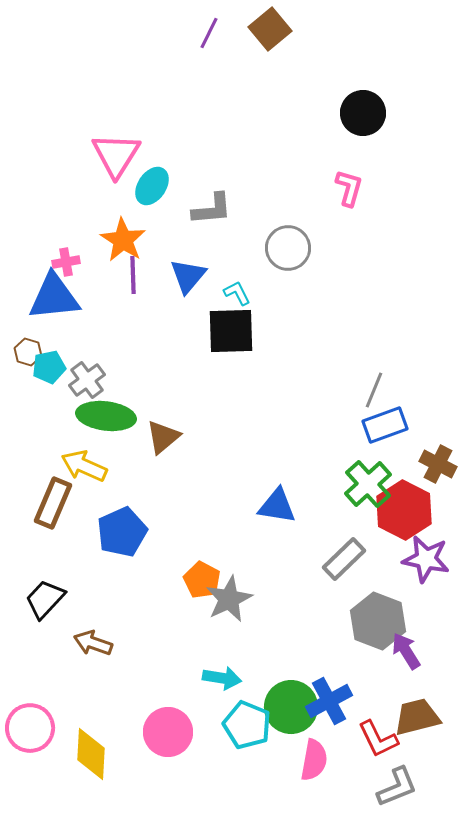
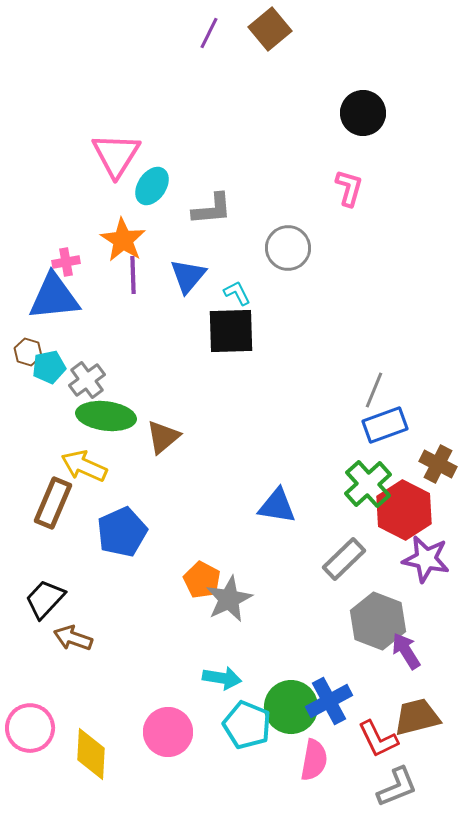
brown arrow at (93, 643): moved 20 px left, 5 px up
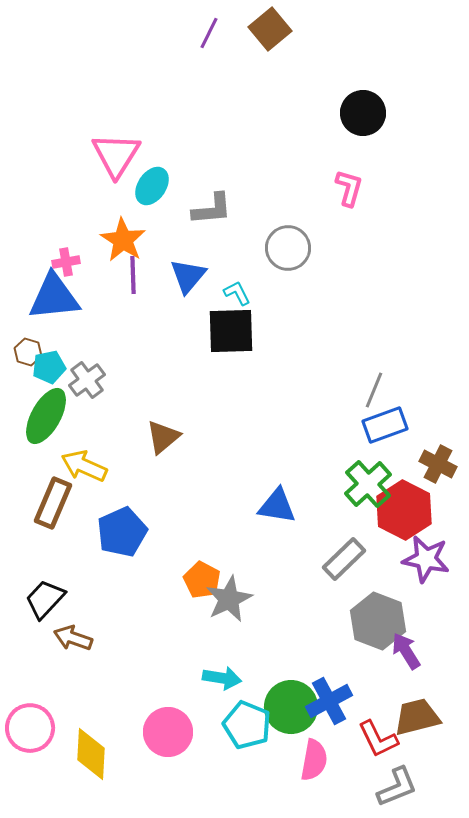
green ellipse at (106, 416): moved 60 px left; rotated 68 degrees counterclockwise
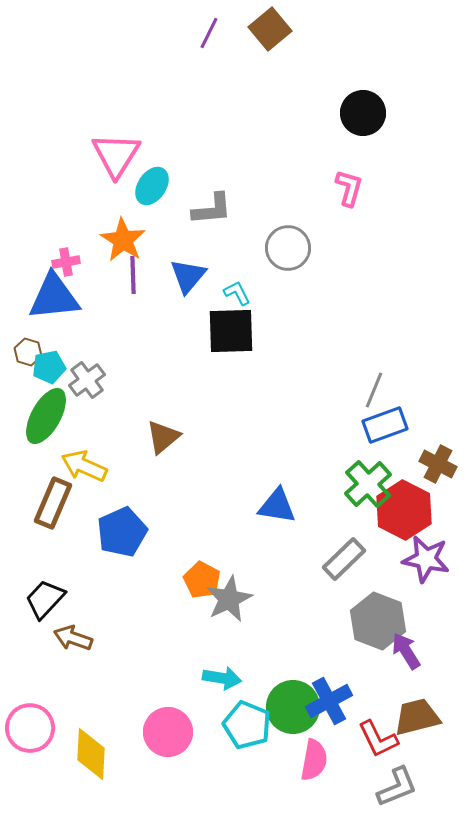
green circle at (291, 707): moved 2 px right
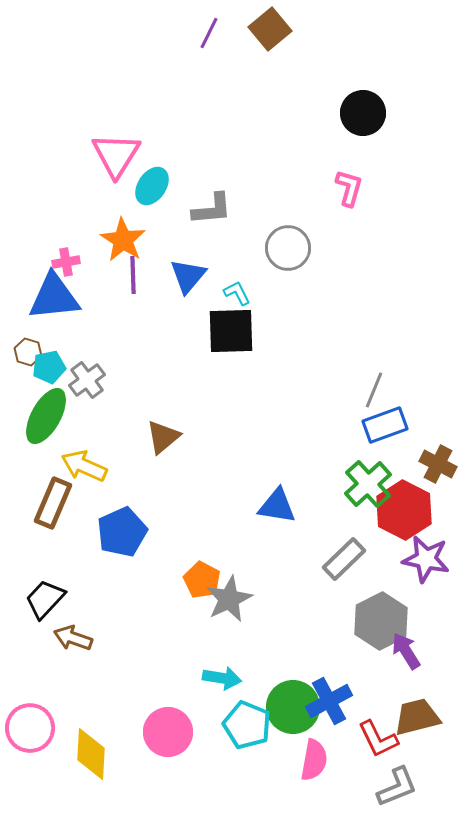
gray hexagon at (378, 621): moved 3 px right; rotated 12 degrees clockwise
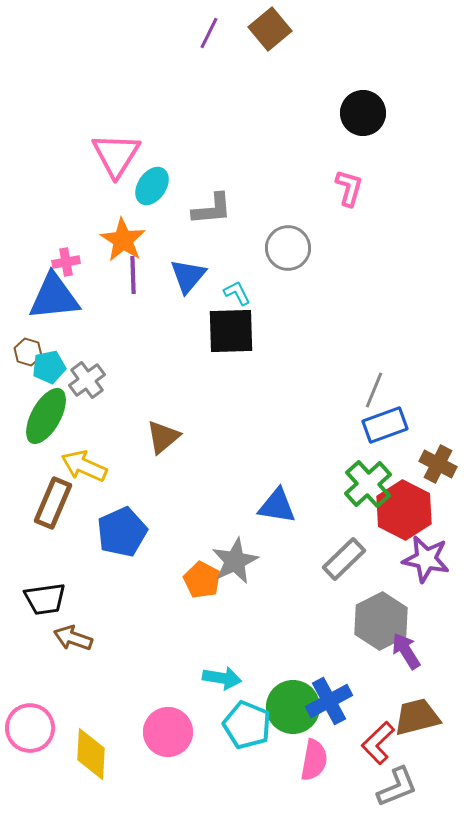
black trapezoid at (45, 599): rotated 141 degrees counterclockwise
gray star at (229, 599): moved 6 px right, 38 px up
red L-shape at (378, 739): moved 4 px down; rotated 72 degrees clockwise
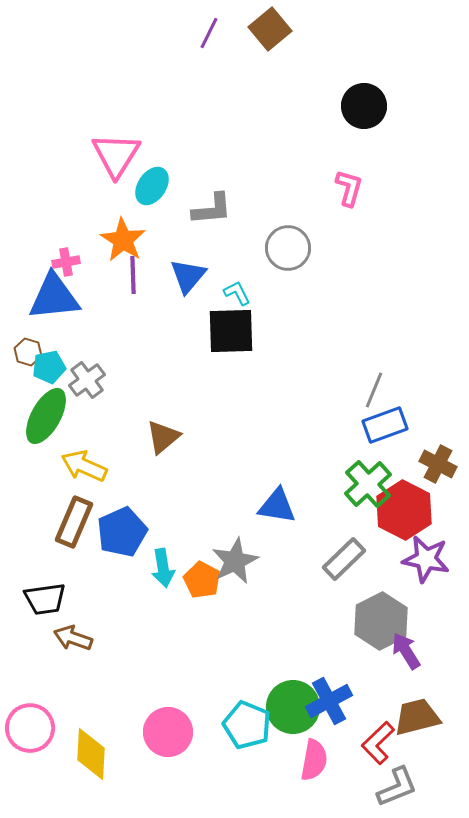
black circle at (363, 113): moved 1 px right, 7 px up
brown rectangle at (53, 503): moved 21 px right, 19 px down
cyan arrow at (222, 678): moved 59 px left, 110 px up; rotated 72 degrees clockwise
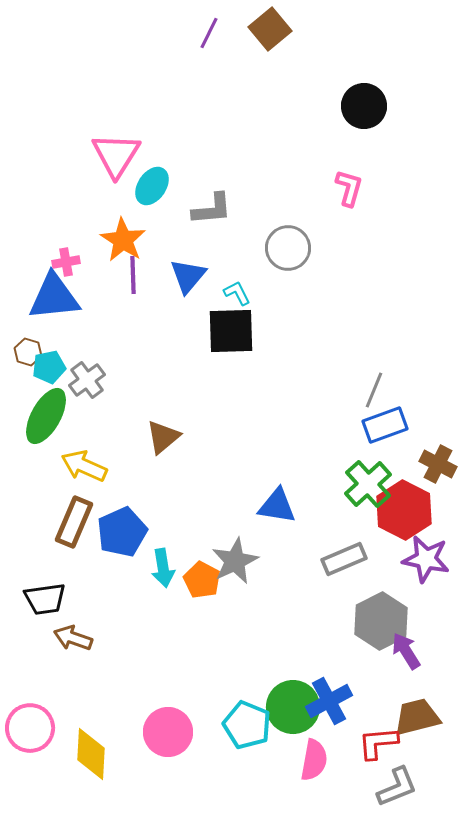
gray rectangle at (344, 559): rotated 21 degrees clockwise
red L-shape at (378, 743): rotated 39 degrees clockwise
